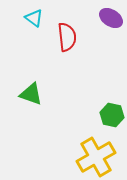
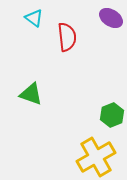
green hexagon: rotated 25 degrees clockwise
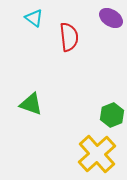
red semicircle: moved 2 px right
green triangle: moved 10 px down
yellow cross: moved 1 px right, 3 px up; rotated 12 degrees counterclockwise
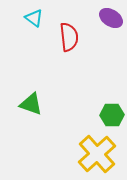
green hexagon: rotated 20 degrees clockwise
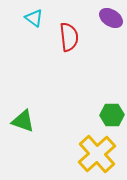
green triangle: moved 8 px left, 17 px down
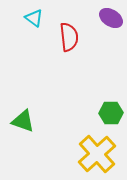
green hexagon: moved 1 px left, 2 px up
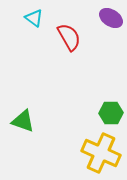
red semicircle: rotated 24 degrees counterclockwise
yellow cross: moved 4 px right, 1 px up; rotated 24 degrees counterclockwise
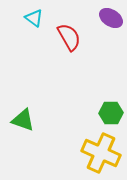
green triangle: moved 1 px up
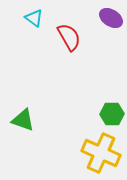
green hexagon: moved 1 px right, 1 px down
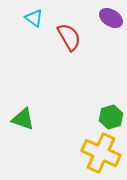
green hexagon: moved 1 px left, 3 px down; rotated 15 degrees counterclockwise
green triangle: moved 1 px up
